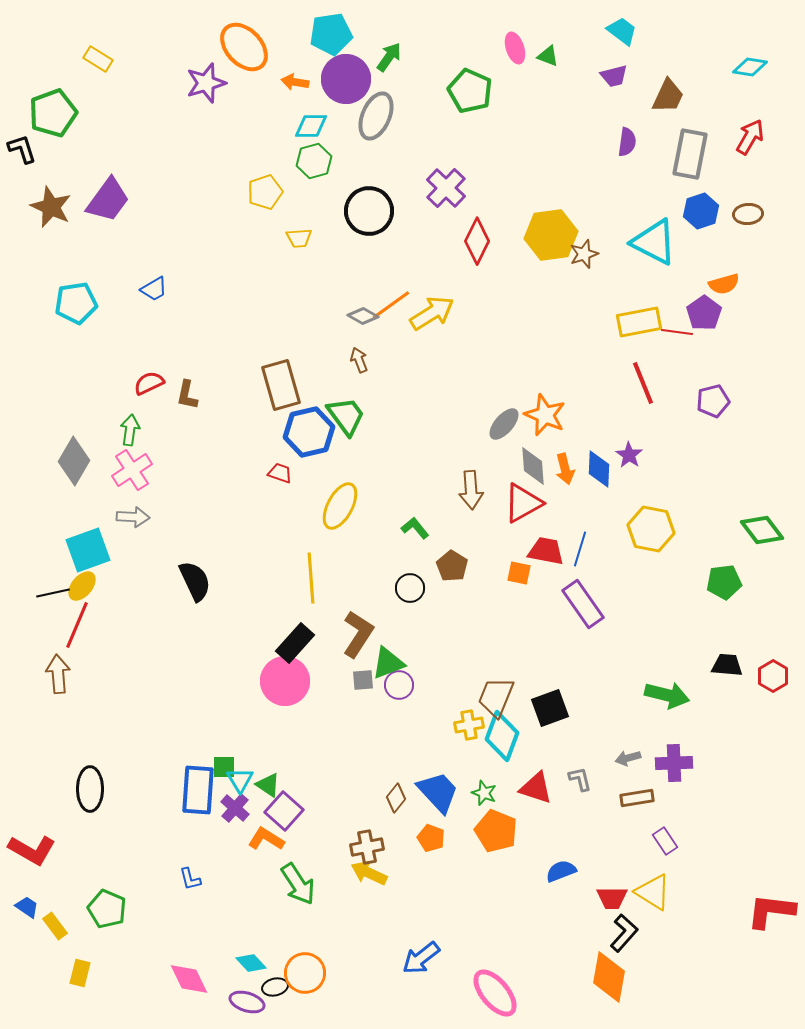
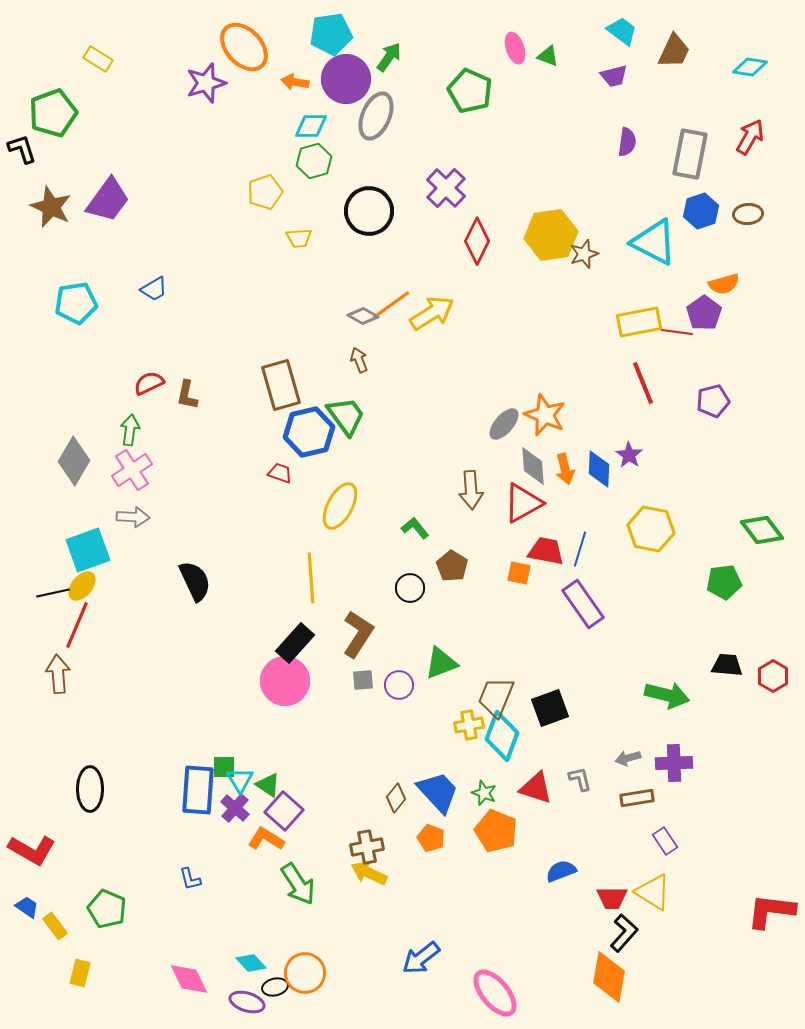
brown trapezoid at (668, 96): moved 6 px right, 45 px up
green triangle at (388, 663): moved 53 px right
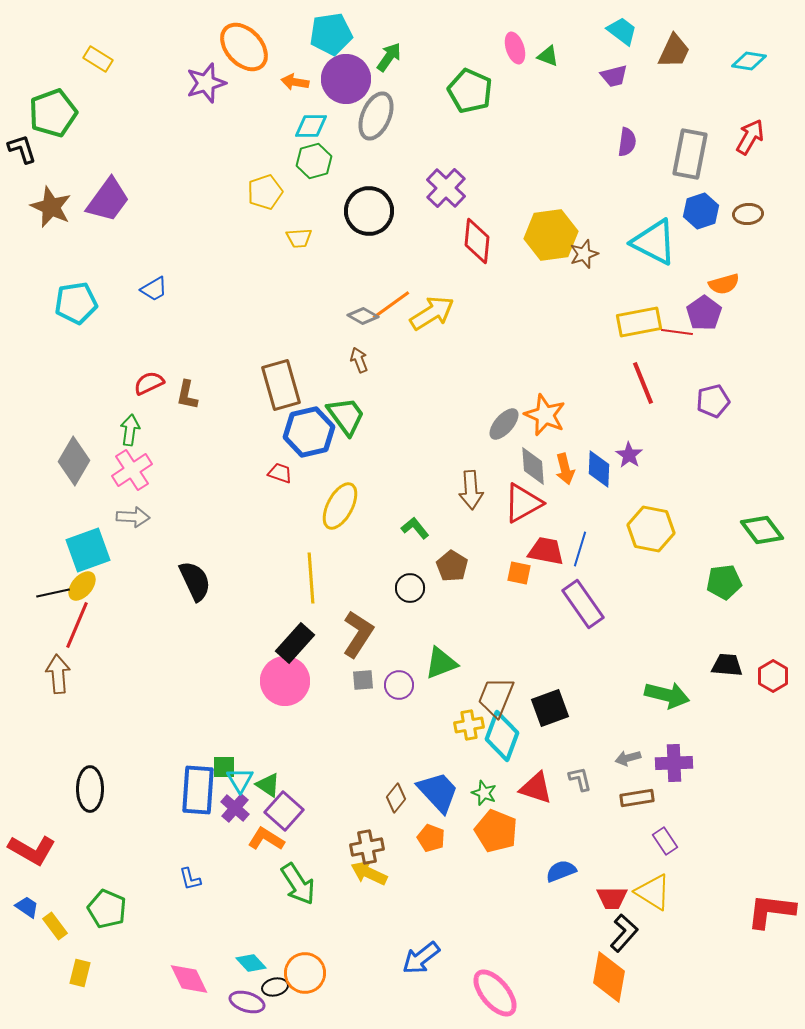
cyan diamond at (750, 67): moved 1 px left, 6 px up
red diamond at (477, 241): rotated 21 degrees counterclockwise
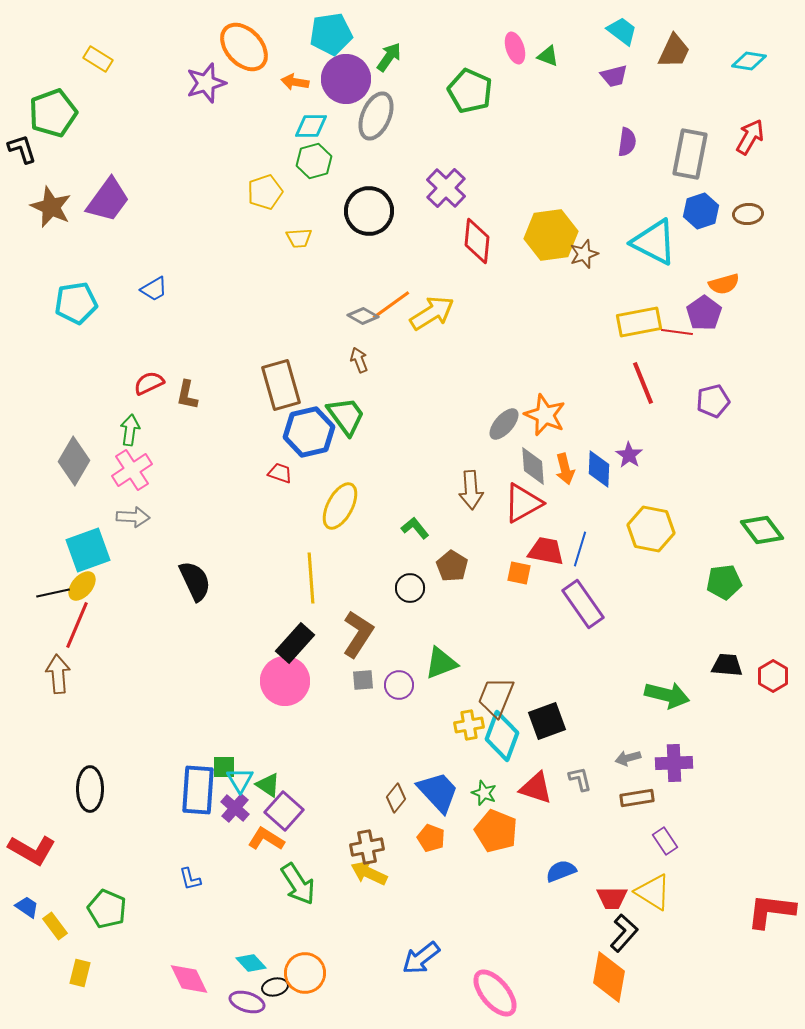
black square at (550, 708): moved 3 px left, 13 px down
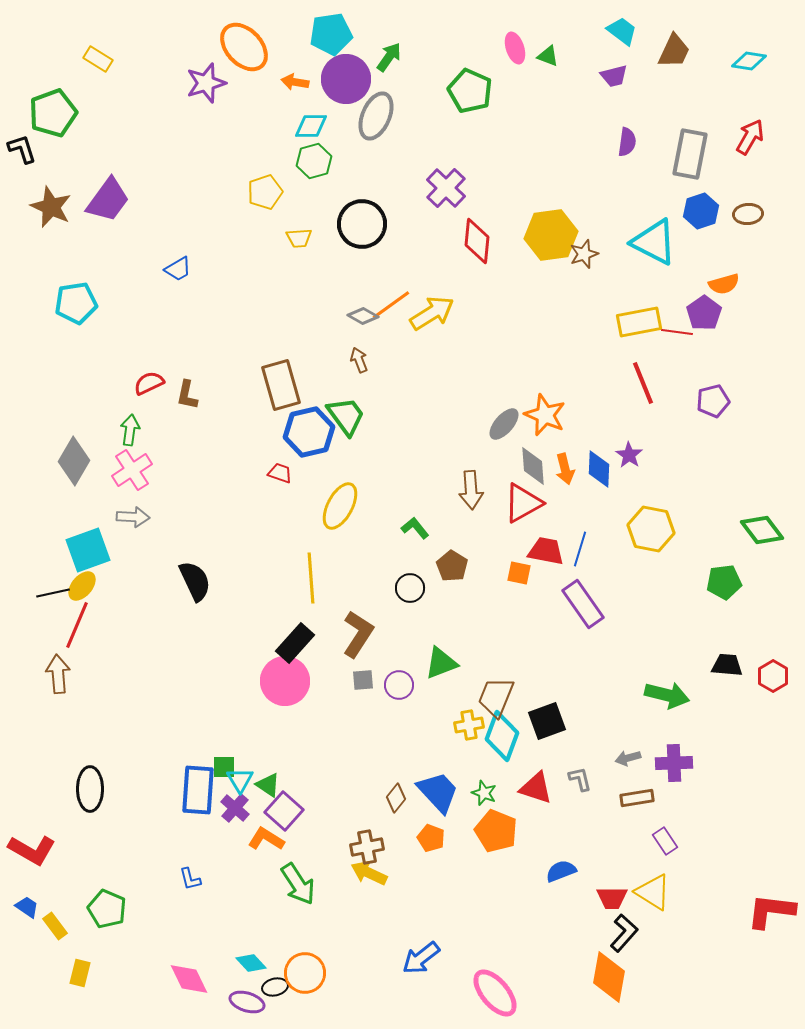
black circle at (369, 211): moved 7 px left, 13 px down
blue trapezoid at (154, 289): moved 24 px right, 20 px up
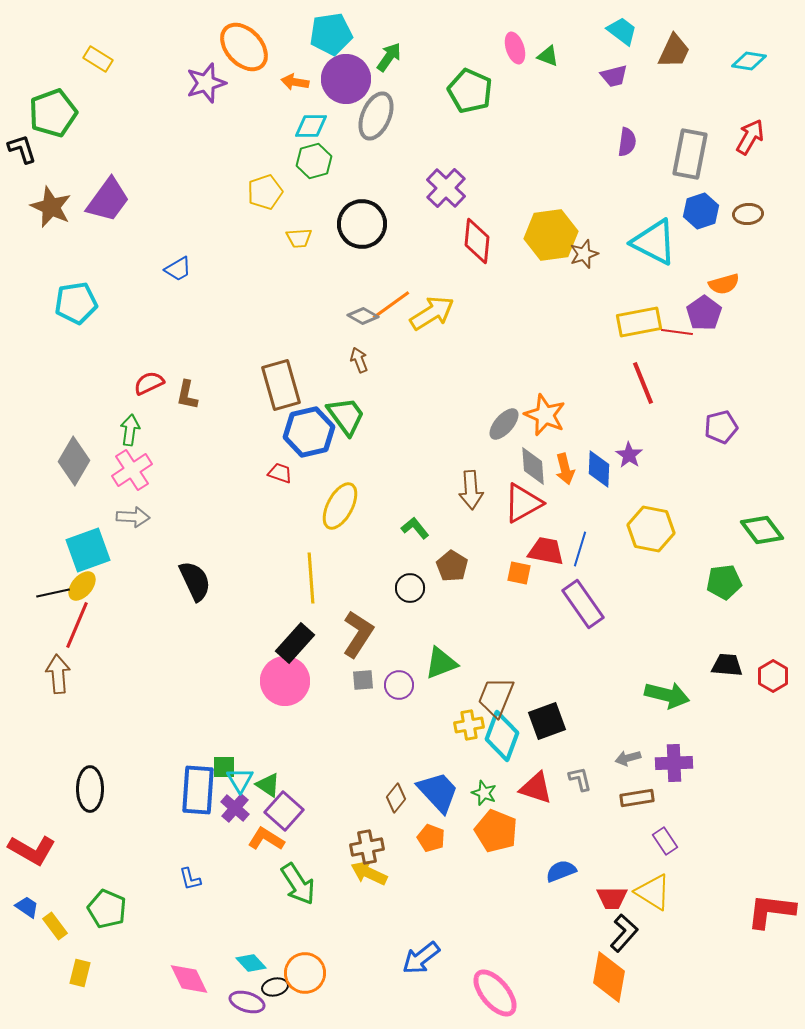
purple pentagon at (713, 401): moved 8 px right, 26 px down
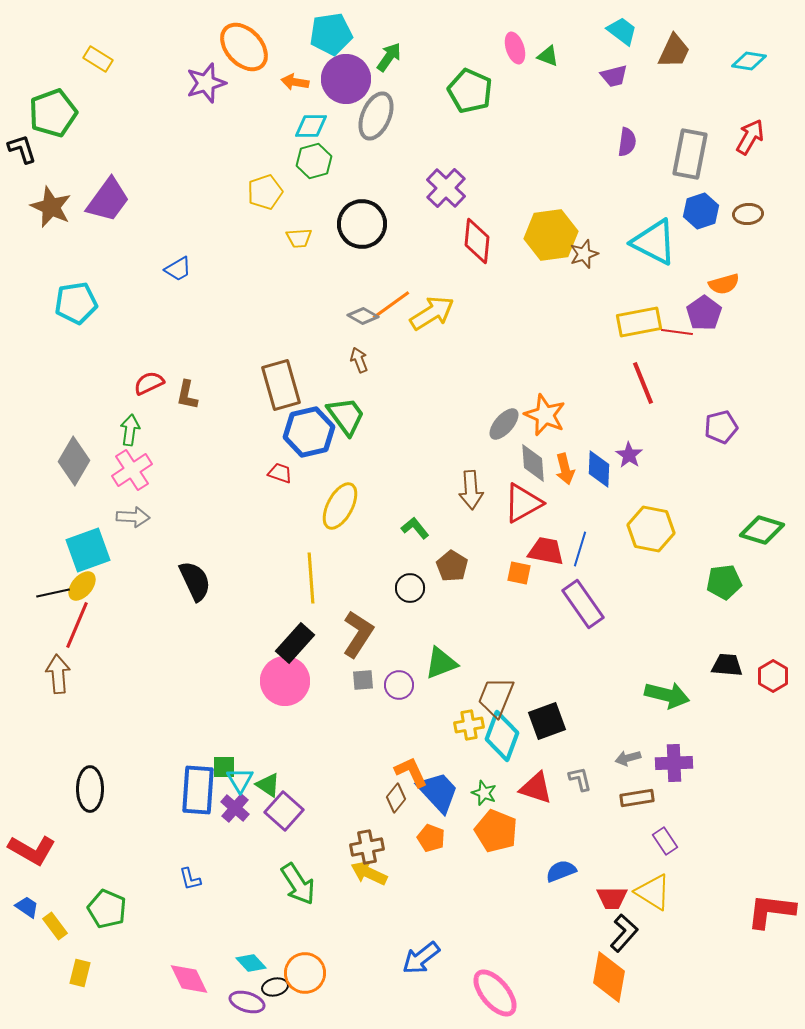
gray diamond at (533, 466): moved 3 px up
green diamond at (762, 530): rotated 36 degrees counterclockwise
orange L-shape at (266, 839): moved 145 px right, 67 px up; rotated 33 degrees clockwise
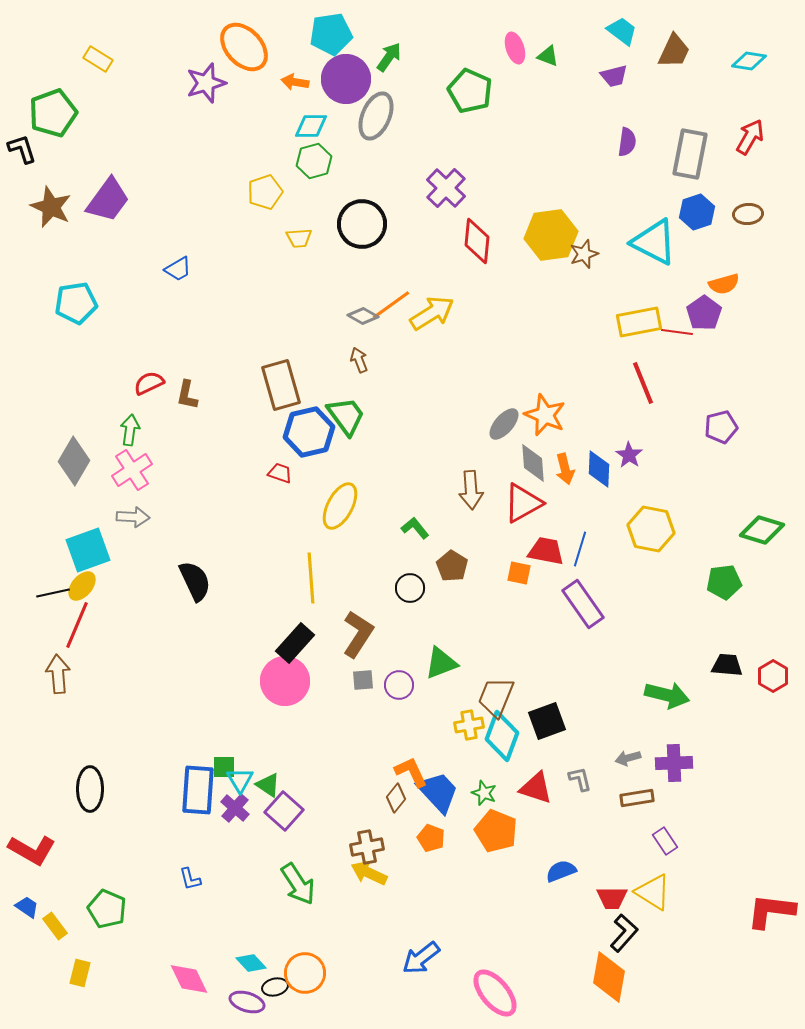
blue hexagon at (701, 211): moved 4 px left, 1 px down
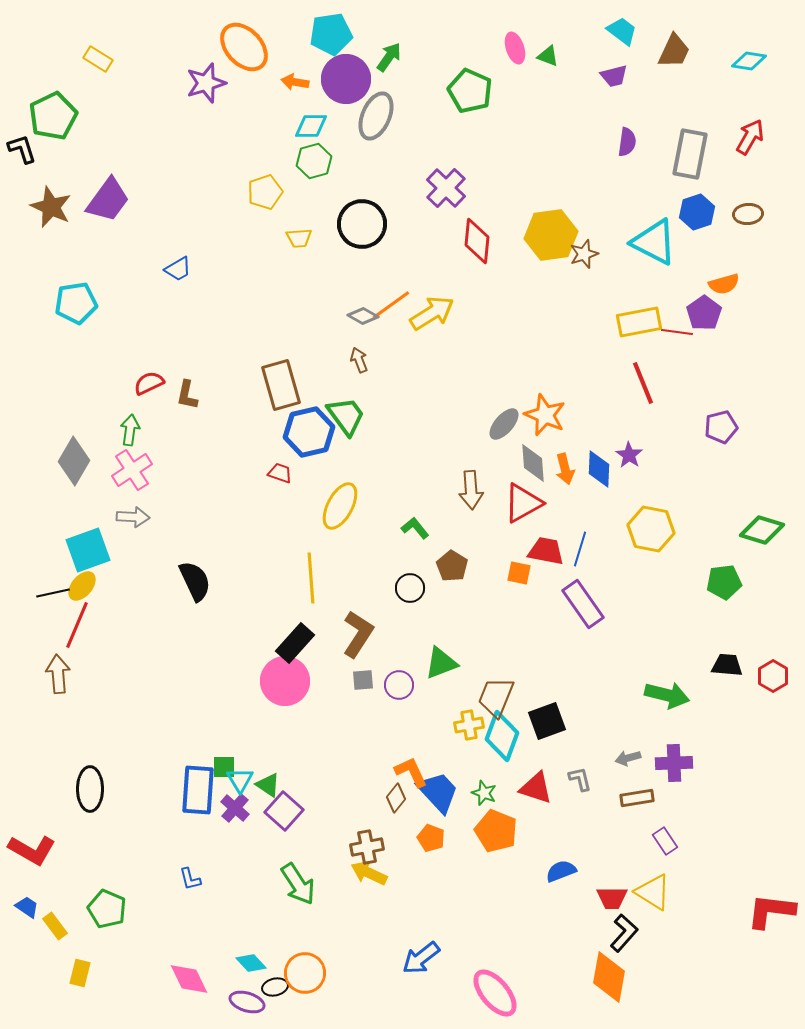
green pentagon at (53, 113): moved 3 px down; rotated 6 degrees counterclockwise
